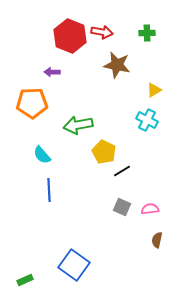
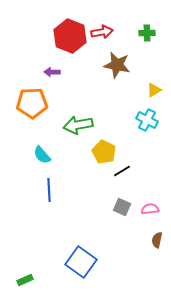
red arrow: rotated 20 degrees counterclockwise
blue square: moved 7 px right, 3 px up
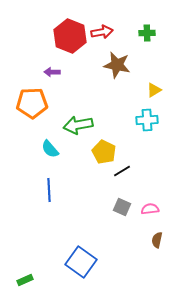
cyan cross: rotated 30 degrees counterclockwise
cyan semicircle: moved 8 px right, 6 px up
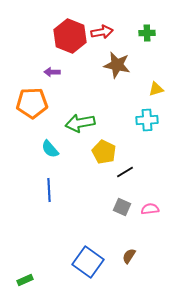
yellow triangle: moved 2 px right, 1 px up; rotated 14 degrees clockwise
green arrow: moved 2 px right, 2 px up
black line: moved 3 px right, 1 px down
brown semicircle: moved 28 px left, 16 px down; rotated 21 degrees clockwise
blue square: moved 7 px right
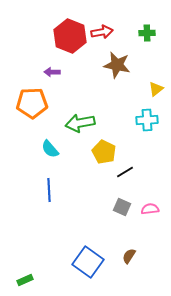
yellow triangle: rotated 21 degrees counterclockwise
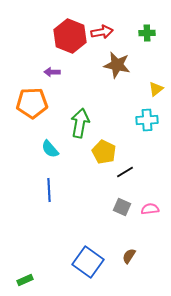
green arrow: rotated 112 degrees clockwise
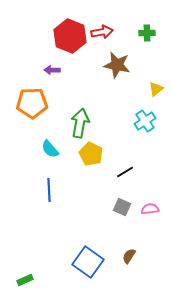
purple arrow: moved 2 px up
cyan cross: moved 2 px left, 1 px down; rotated 30 degrees counterclockwise
yellow pentagon: moved 13 px left, 2 px down
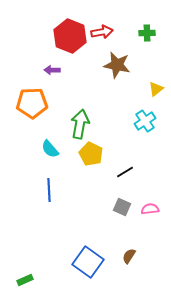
green arrow: moved 1 px down
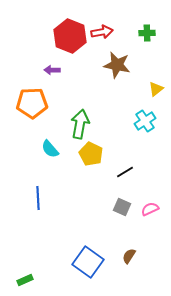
blue line: moved 11 px left, 8 px down
pink semicircle: rotated 18 degrees counterclockwise
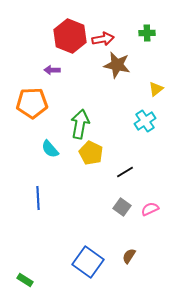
red arrow: moved 1 px right, 7 px down
yellow pentagon: moved 1 px up
gray square: rotated 12 degrees clockwise
green rectangle: rotated 56 degrees clockwise
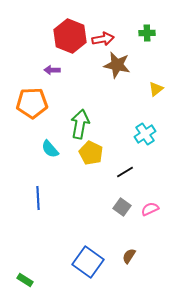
cyan cross: moved 13 px down
